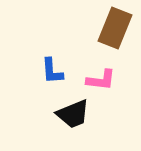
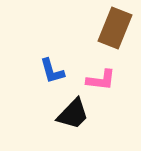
blue L-shape: rotated 12 degrees counterclockwise
black trapezoid: rotated 24 degrees counterclockwise
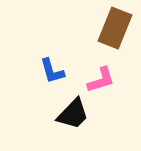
pink L-shape: rotated 24 degrees counterclockwise
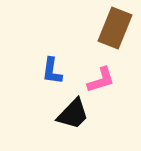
blue L-shape: rotated 24 degrees clockwise
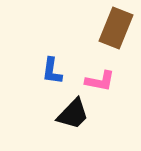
brown rectangle: moved 1 px right
pink L-shape: moved 1 px left, 1 px down; rotated 28 degrees clockwise
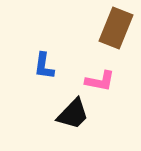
blue L-shape: moved 8 px left, 5 px up
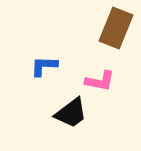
blue L-shape: rotated 84 degrees clockwise
black trapezoid: moved 2 px left, 1 px up; rotated 9 degrees clockwise
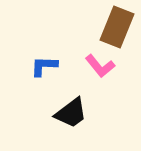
brown rectangle: moved 1 px right, 1 px up
pink L-shape: moved 15 px up; rotated 40 degrees clockwise
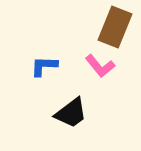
brown rectangle: moved 2 px left
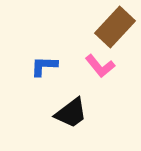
brown rectangle: rotated 21 degrees clockwise
